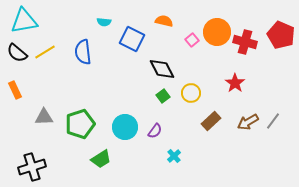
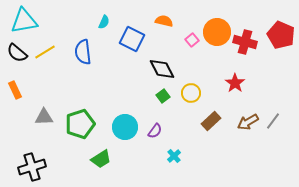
cyan semicircle: rotated 72 degrees counterclockwise
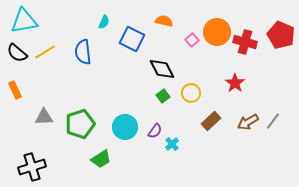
cyan cross: moved 2 px left, 12 px up
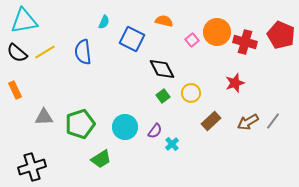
red star: rotated 18 degrees clockwise
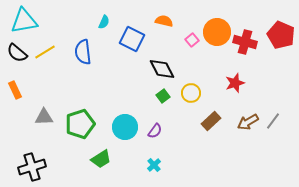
cyan cross: moved 18 px left, 21 px down
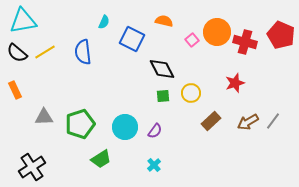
cyan triangle: moved 1 px left
green square: rotated 32 degrees clockwise
black cross: rotated 16 degrees counterclockwise
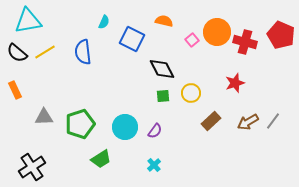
cyan triangle: moved 5 px right
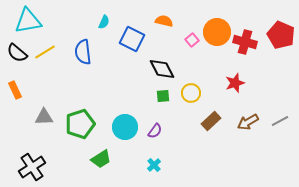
gray line: moved 7 px right; rotated 24 degrees clockwise
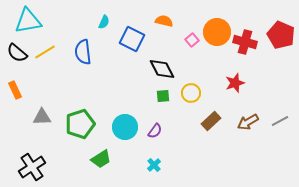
gray triangle: moved 2 px left
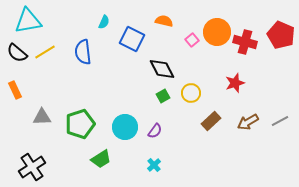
green square: rotated 24 degrees counterclockwise
